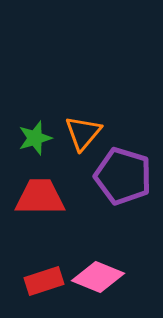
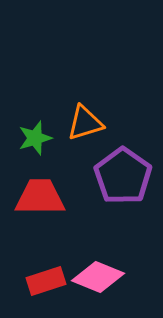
orange triangle: moved 2 px right, 10 px up; rotated 33 degrees clockwise
purple pentagon: rotated 18 degrees clockwise
red rectangle: moved 2 px right
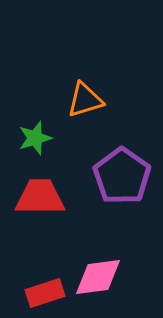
orange triangle: moved 23 px up
purple pentagon: moved 1 px left
pink diamond: rotated 30 degrees counterclockwise
red rectangle: moved 1 px left, 12 px down
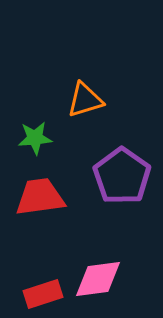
green star: rotated 12 degrees clockwise
red trapezoid: rotated 8 degrees counterclockwise
pink diamond: moved 2 px down
red rectangle: moved 2 px left, 1 px down
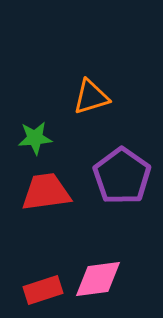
orange triangle: moved 6 px right, 3 px up
red trapezoid: moved 6 px right, 5 px up
red rectangle: moved 4 px up
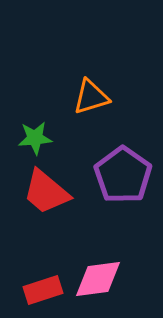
purple pentagon: moved 1 px right, 1 px up
red trapezoid: rotated 132 degrees counterclockwise
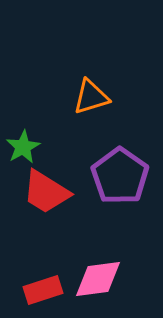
green star: moved 12 px left, 9 px down; rotated 24 degrees counterclockwise
purple pentagon: moved 3 px left, 1 px down
red trapezoid: rotated 8 degrees counterclockwise
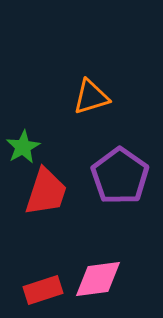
red trapezoid: rotated 104 degrees counterclockwise
